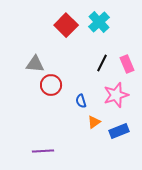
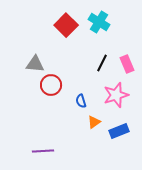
cyan cross: rotated 15 degrees counterclockwise
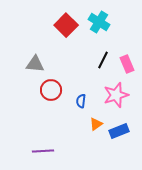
black line: moved 1 px right, 3 px up
red circle: moved 5 px down
blue semicircle: rotated 24 degrees clockwise
orange triangle: moved 2 px right, 2 px down
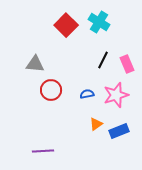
blue semicircle: moved 6 px right, 7 px up; rotated 72 degrees clockwise
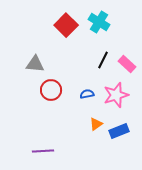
pink rectangle: rotated 24 degrees counterclockwise
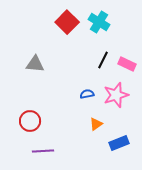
red square: moved 1 px right, 3 px up
pink rectangle: rotated 18 degrees counterclockwise
red circle: moved 21 px left, 31 px down
blue rectangle: moved 12 px down
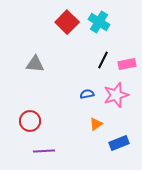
pink rectangle: rotated 36 degrees counterclockwise
purple line: moved 1 px right
